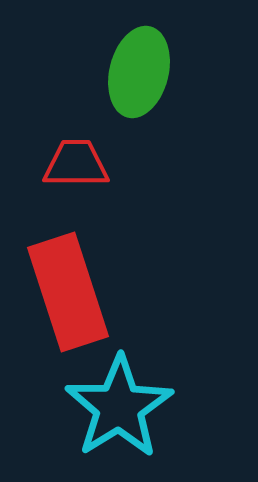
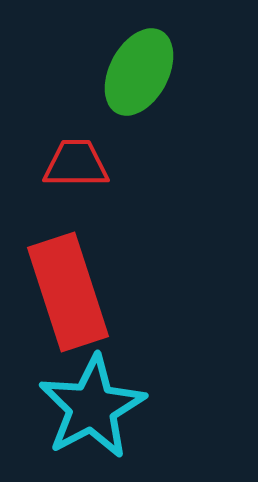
green ellipse: rotated 14 degrees clockwise
cyan star: moved 27 px left; rotated 4 degrees clockwise
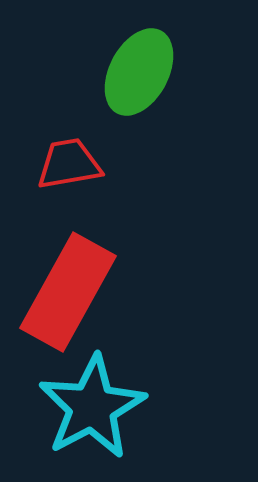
red trapezoid: moved 7 px left; rotated 10 degrees counterclockwise
red rectangle: rotated 47 degrees clockwise
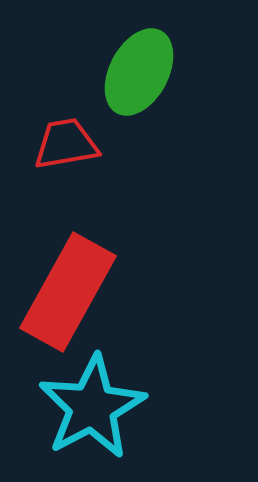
red trapezoid: moved 3 px left, 20 px up
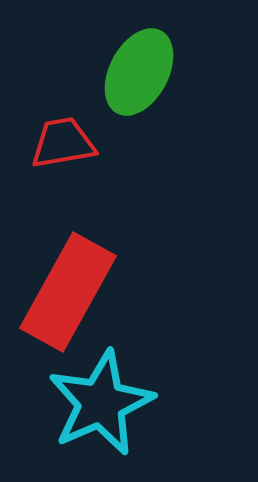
red trapezoid: moved 3 px left, 1 px up
cyan star: moved 9 px right, 4 px up; rotated 4 degrees clockwise
